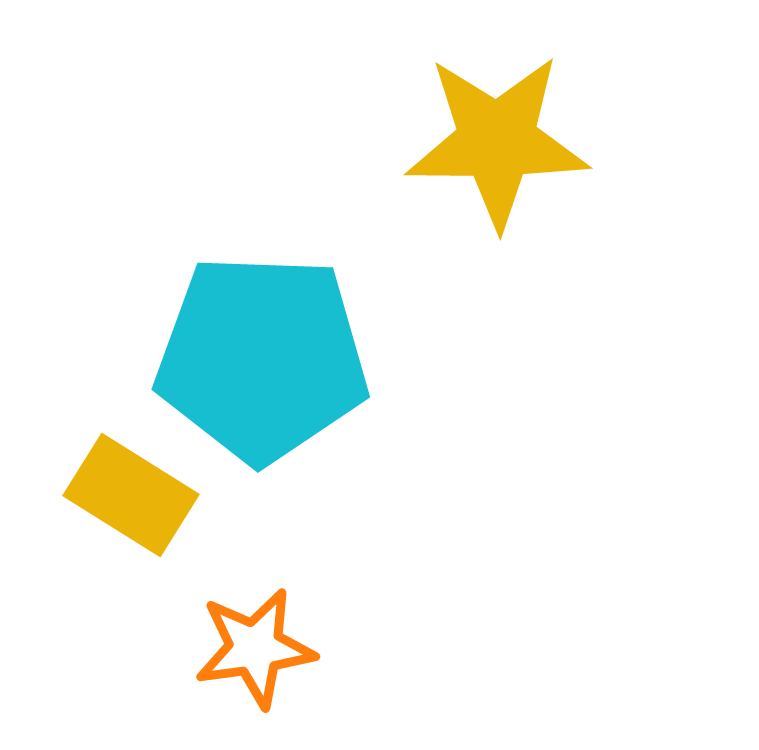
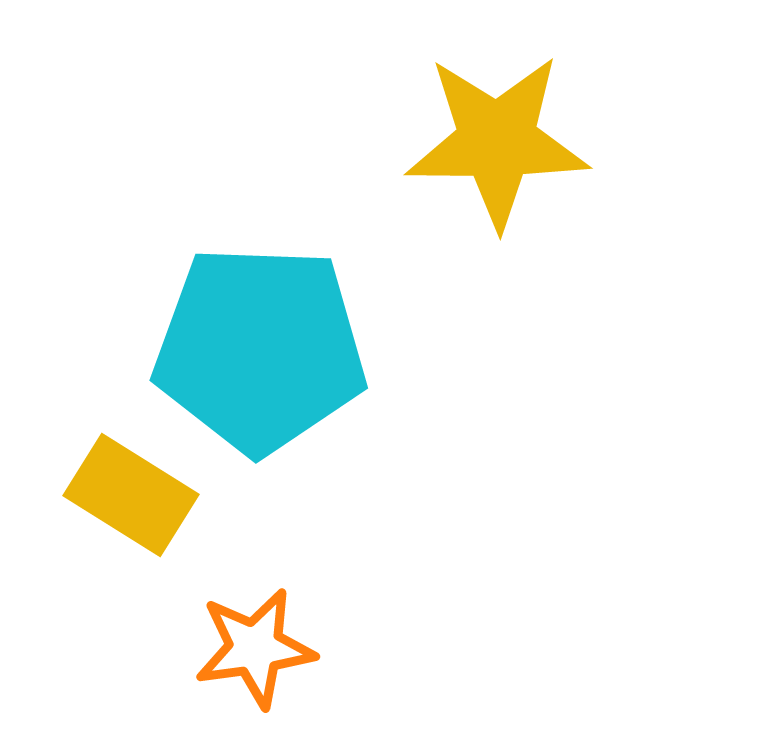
cyan pentagon: moved 2 px left, 9 px up
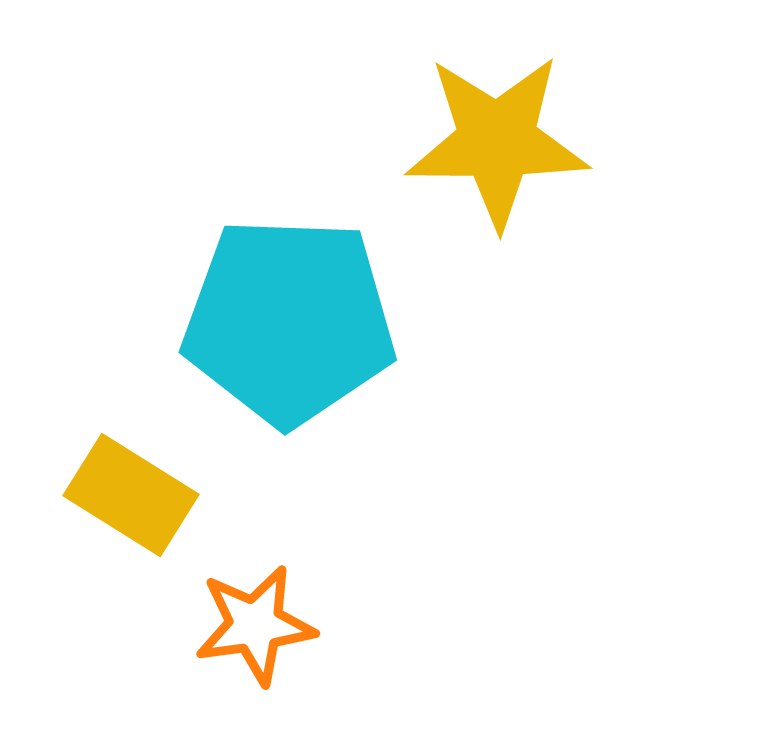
cyan pentagon: moved 29 px right, 28 px up
orange star: moved 23 px up
